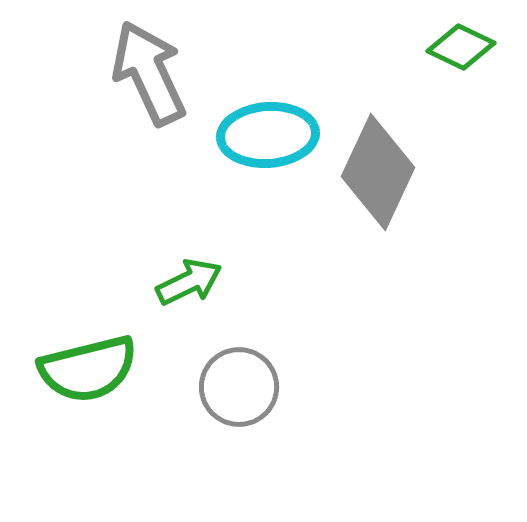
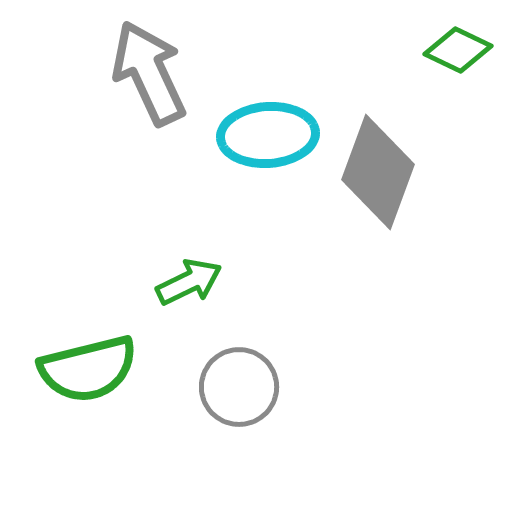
green diamond: moved 3 px left, 3 px down
gray diamond: rotated 5 degrees counterclockwise
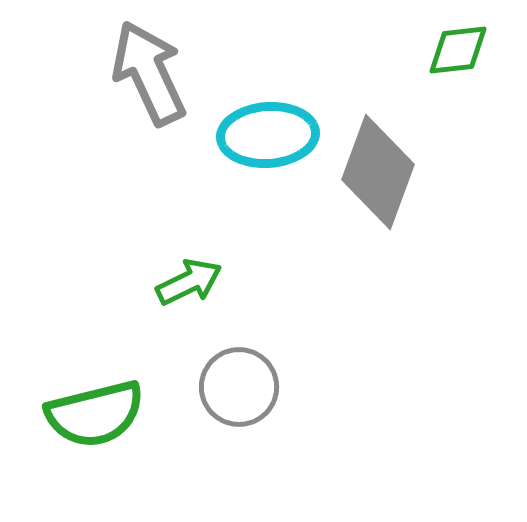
green diamond: rotated 32 degrees counterclockwise
green semicircle: moved 7 px right, 45 px down
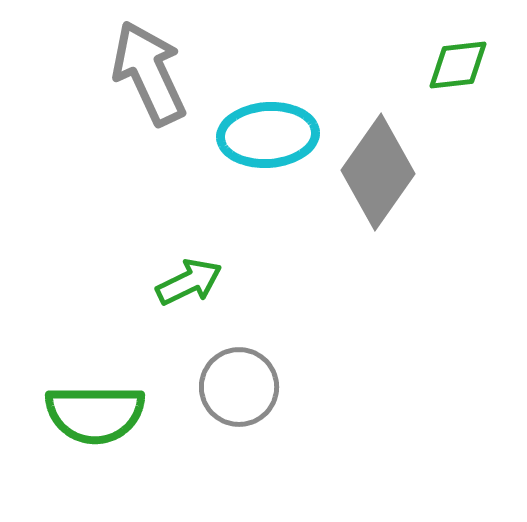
green diamond: moved 15 px down
gray diamond: rotated 15 degrees clockwise
green semicircle: rotated 14 degrees clockwise
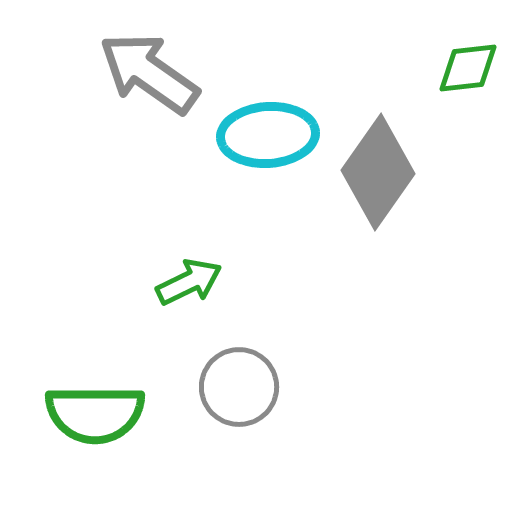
green diamond: moved 10 px right, 3 px down
gray arrow: rotated 30 degrees counterclockwise
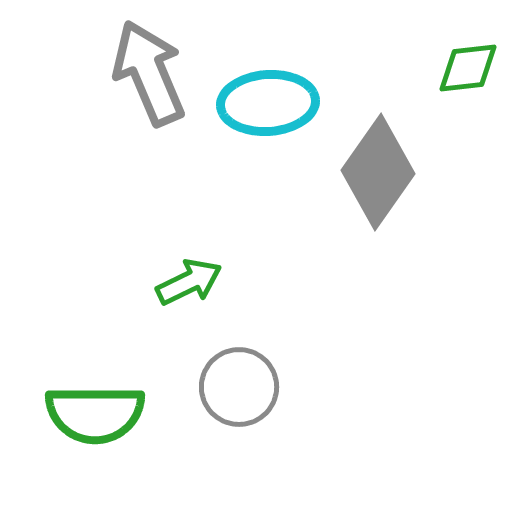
gray arrow: rotated 32 degrees clockwise
cyan ellipse: moved 32 px up
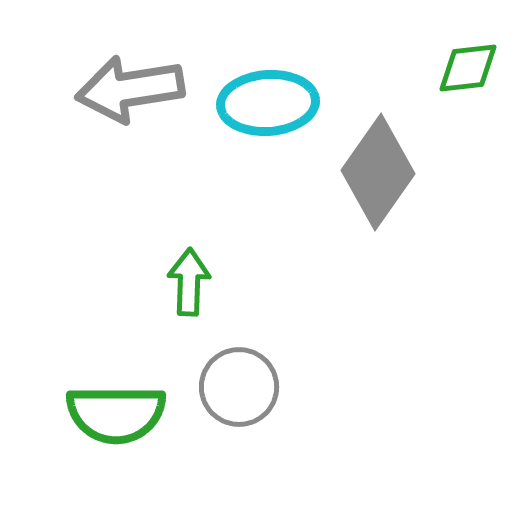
gray arrow: moved 19 px left, 16 px down; rotated 76 degrees counterclockwise
green arrow: rotated 62 degrees counterclockwise
green semicircle: moved 21 px right
